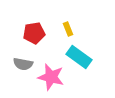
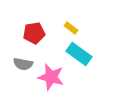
yellow rectangle: moved 3 px right, 1 px up; rotated 32 degrees counterclockwise
cyan rectangle: moved 3 px up
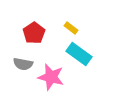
red pentagon: rotated 25 degrees counterclockwise
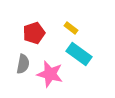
red pentagon: rotated 15 degrees clockwise
gray semicircle: rotated 90 degrees counterclockwise
pink star: moved 1 px left, 3 px up
